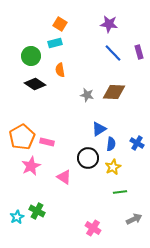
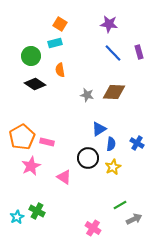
green line: moved 13 px down; rotated 24 degrees counterclockwise
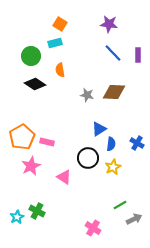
purple rectangle: moved 1 px left, 3 px down; rotated 16 degrees clockwise
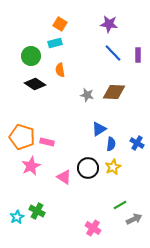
orange pentagon: rotated 25 degrees counterclockwise
black circle: moved 10 px down
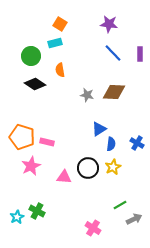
purple rectangle: moved 2 px right, 1 px up
pink triangle: rotated 28 degrees counterclockwise
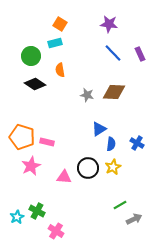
purple rectangle: rotated 24 degrees counterclockwise
pink cross: moved 37 px left, 3 px down
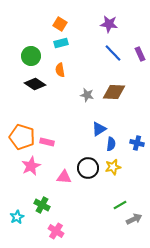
cyan rectangle: moved 6 px right
blue cross: rotated 16 degrees counterclockwise
yellow star: rotated 14 degrees clockwise
green cross: moved 5 px right, 6 px up
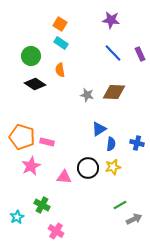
purple star: moved 2 px right, 4 px up
cyan rectangle: rotated 48 degrees clockwise
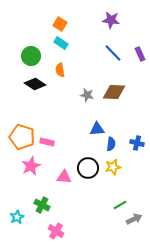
blue triangle: moved 2 px left; rotated 28 degrees clockwise
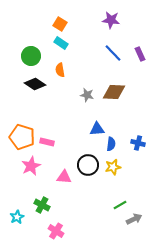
blue cross: moved 1 px right
black circle: moved 3 px up
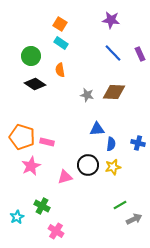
pink triangle: moved 1 px right; rotated 21 degrees counterclockwise
green cross: moved 1 px down
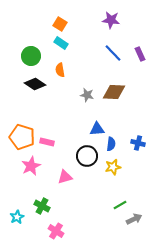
black circle: moved 1 px left, 9 px up
